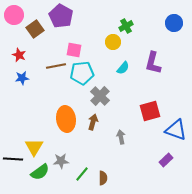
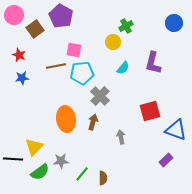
yellow triangle: rotated 12 degrees clockwise
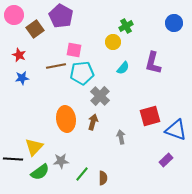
red square: moved 5 px down
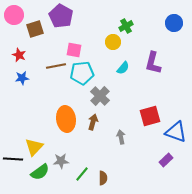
brown square: rotated 18 degrees clockwise
blue triangle: moved 2 px down
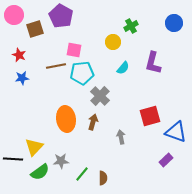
green cross: moved 5 px right
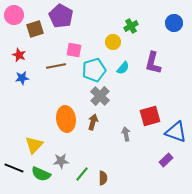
cyan pentagon: moved 12 px right, 3 px up; rotated 10 degrees counterclockwise
gray arrow: moved 5 px right, 3 px up
yellow triangle: moved 2 px up
black line: moved 1 px right, 9 px down; rotated 18 degrees clockwise
green semicircle: moved 1 px right, 2 px down; rotated 60 degrees clockwise
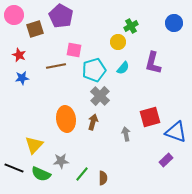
yellow circle: moved 5 px right
red square: moved 1 px down
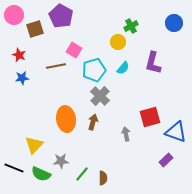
pink square: rotated 21 degrees clockwise
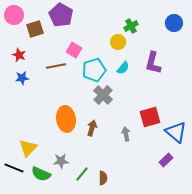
purple pentagon: moved 1 px up
gray cross: moved 3 px right, 1 px up
brown arrow: moved 1 px left, 6 px down
blue triangle: rotated 20 degrees clockwise
yellow triangle: moved 6 px left, 3 px down
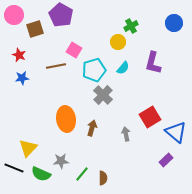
red square: rotated 15 degrees counterclockwise
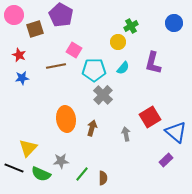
cyan pentagon: rotated 15 degrees clockwise
